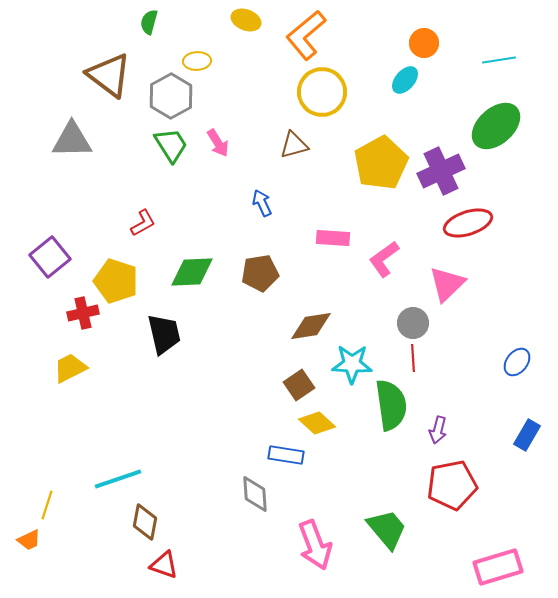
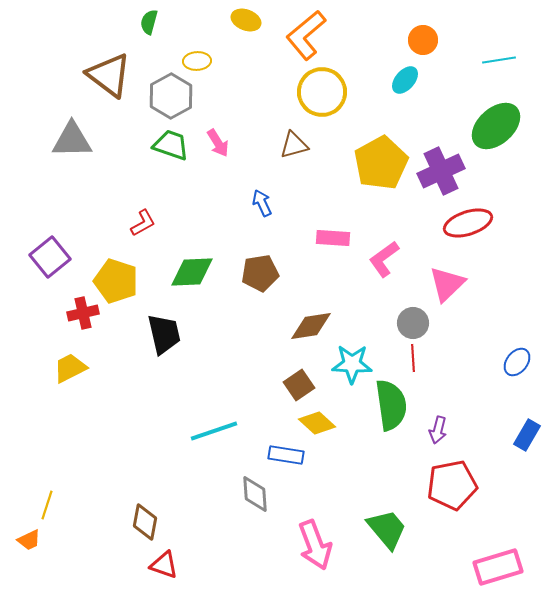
orange circle at (424, 43): moved 1 px left, 3 px up
green trapezoid at (171, 145): rotated 39 degrees counterclockwise
cyan line at (118, 479): moved 96 px right, 48 px up
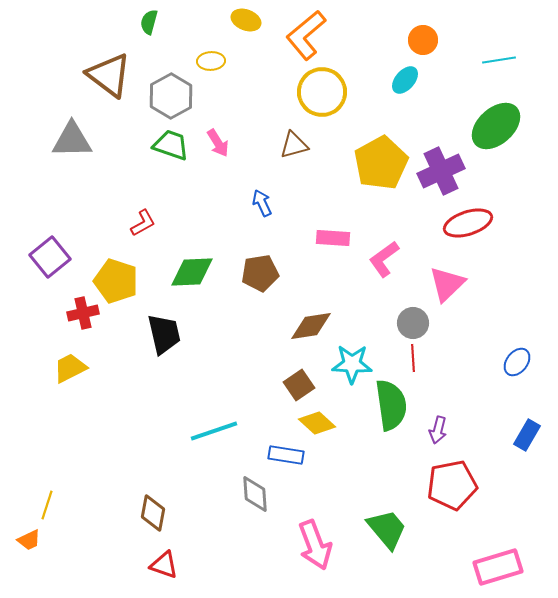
yellow ellipse at (197, 61): moved 14 px right
brown diamond at (145, 522): moved 8 px right, 9 px up
